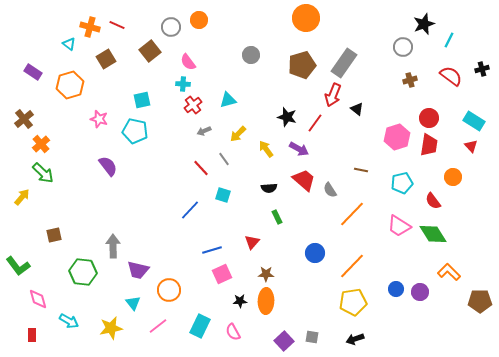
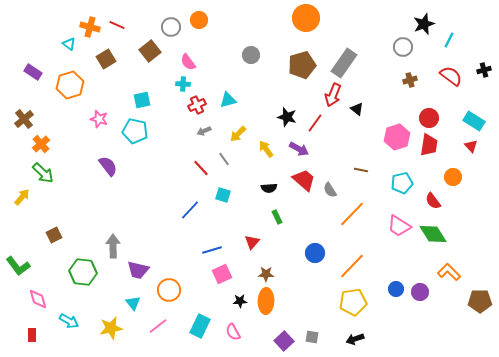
black cross at (482, 69): moved 2 px right, 1 px down
red cross at (193, 105): moved 4 px right; rotated 12 degrees clockwise
brown square at (54, 235): rotated 14 degrees counterclockwise
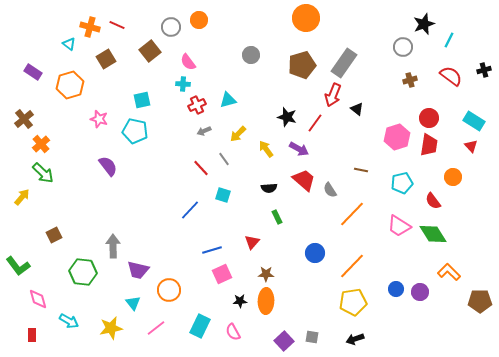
pink line at (158, 326): moved 2 px left, 2 px down
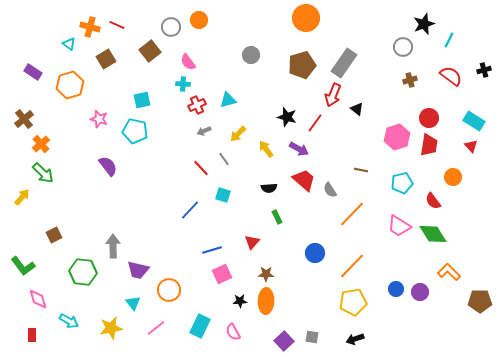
green L-shape at (18, 266): moved 5 px right
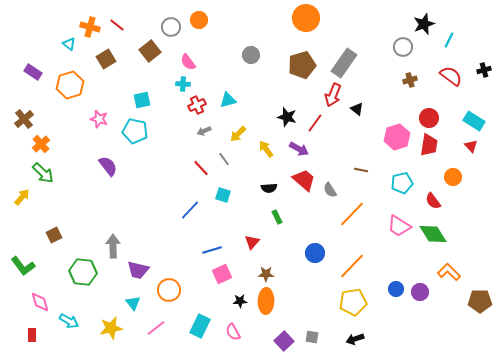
red line at (117, 25): rotated 14 degrees clockwise
pink diamond at (38, 299): moved 2 px right, 3 px down
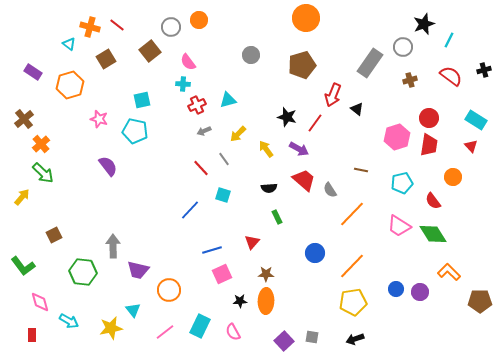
gray rectangle at (344, 63): moved 26 px right
cyan rectangle at (474, 121): moved 2 px right, 1 px up
cyan triangle at (133, 303): moved 7 px down
pink line at (156, 328): moved 9 px right, 4 px down
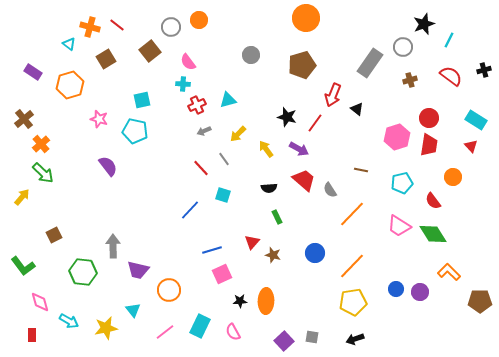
brown star at (266, 274): moved 7 px right, 19 px up; rotated 14 degrees clockwise
yellow star at (111, 328): moved 5 px left
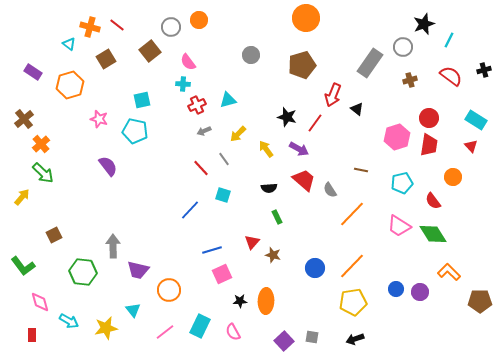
blue circle at (315, 253): moved 15 px down
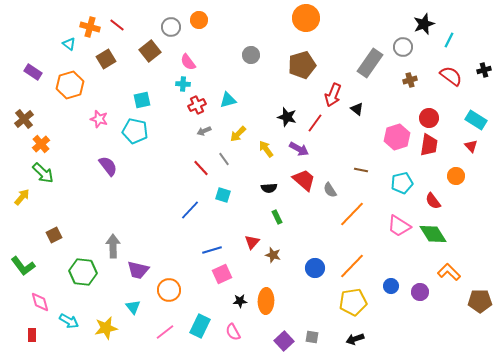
orange circle at (453, 177): moved 3 px right, 1 px up
blue circle at (396, 289): moved 5 px left, 3 px up
cyan triangle at (133, 310): moved 3 px up
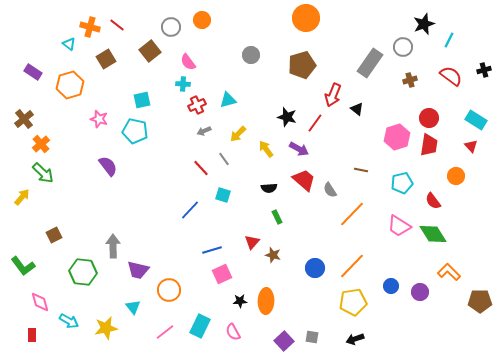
orange circle at (199, 20): moved 3 px right
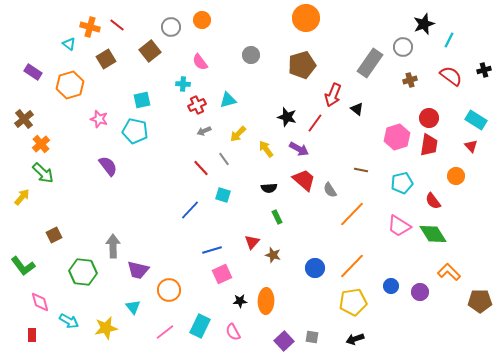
pink semicircle at (188, 62): moved 12 px right
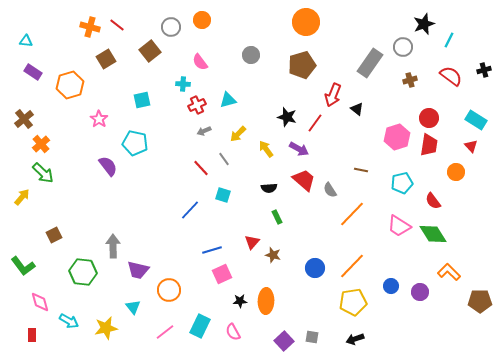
orange circle at (306, 18): moved 4 px down
cyan triangle at (69, 44): moved 43 px left, 3 px up; rotated 32 degrees counterclockwise
pink star at (99, 119): rotated 18 degrees clockwise
cyan pentagon at (135, 131): moved 12 px down
orange circle at (456, 176): moved 4 px up
